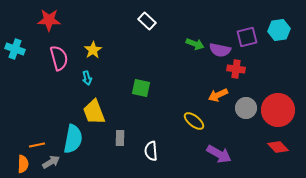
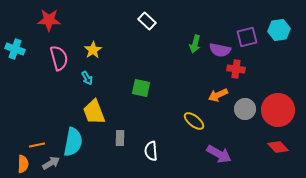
green arrow: rotated 84 degrees clockwise
cyan arrow: rotated 16 degrees counterclockwise
gray circle: moved 1 px left, 1 px down
cyan semicircle: moved 3 px down
gray arrow: moved 1 px down
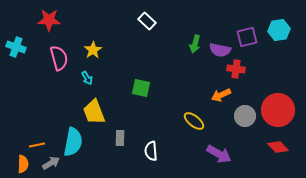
cyan cross: moved 1 px right, 2 px up
orange arrow: moved 3 px right
gray circle: moved 7 px down
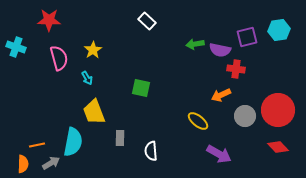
green arrow: rotated 66 degrees clockwise
yellow ellipse: moved 4 px right
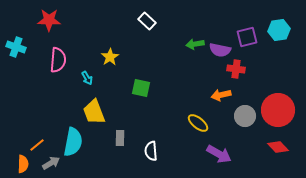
yellow star: moved 17 px right, 7 px down
pink semicircle: moved 1 px left, 2 px down; rotated 20 degrees clockwise
orange arrow: rotated 12 degrees clockwise
yellow ellipse: moved 2 px down
orange line: rotated 28 degrees counterclockwise
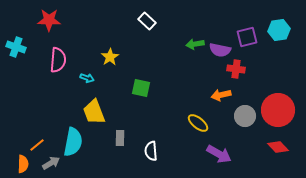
cyan arrow: rotated 40 degrees counterclockwise
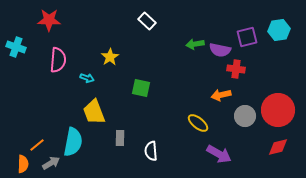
red diamond: rotated 60 degrees counterclockwise
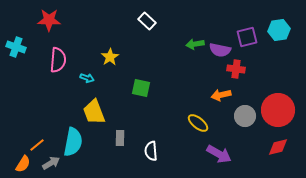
orange semicircle: rotated 30 degrees clockwise
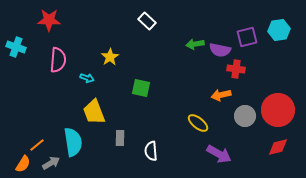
cyan semicircle: rotated 20 degrees counterclockwise
